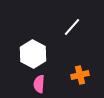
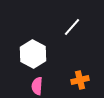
orange cross: moved 5 px down
pink semicircle: moved 2 px left, 2 px down
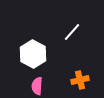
white line: moved 5 px down
